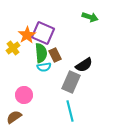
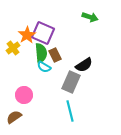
cyan semicircle: rotated 40 degrees clockwise
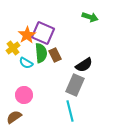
cyan semicircle: moved 18 px left, 4 px up
gray rectangle: moved 4 px right, 3 px down
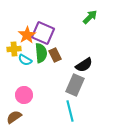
green arrow: rotated 63 degrees counterclockwise
yellow cross: moved 1 px right, 1 px down; rotated 32 degrees clockwise
cyan semicircle: moved 1 px left, 3 px up
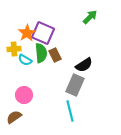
orange star: moved 2 px up
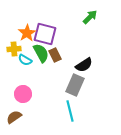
purple square: moved 2 px right, 1 px down; rotated 10 degrees counterclockwise
green semicircle: rotated 24 degrees counterclockwise
pink circle: moved 1 px left, 1 px up
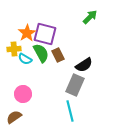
brown rectangle: moved 3 px right
cyan semicircle: moved 1 px up
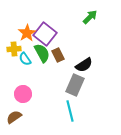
purple square: rotated 25 degrees clockwise
green semicircle: moved 1 px right
cyan semicircle: rotated 24 degrees clockwise
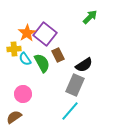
green semicircle: moved 10 px down
cyan line: rotated 55 degrees clockwise
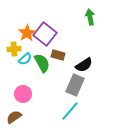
green arrow: rotated 56 degrees counterclockwise
brown rectangle: rotated 48 degrees counterclockwise
cyan semicircle: rotated 96 degrees counterclockwise
